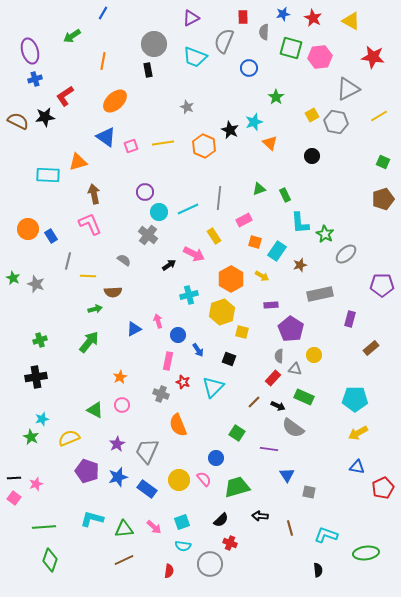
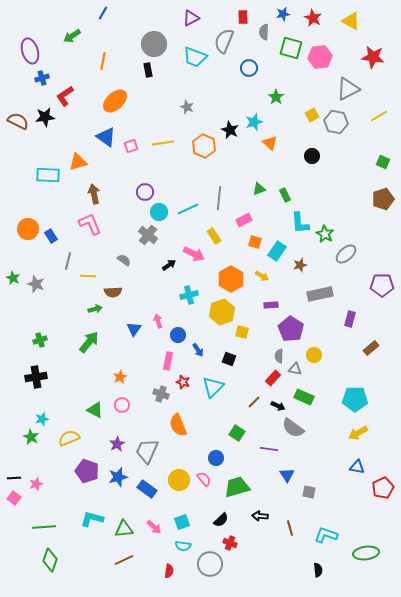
blue cross at (35, 79): moved 7 px right, 1 px up
blue triangle at (134, 329): rotated 28 degrees counterclockwise
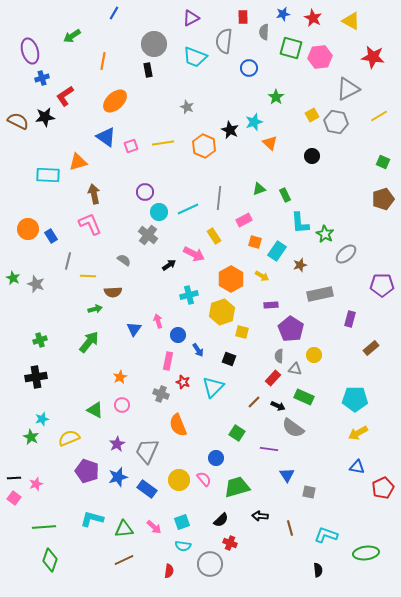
blue line at (103, 13): moved 11 px right
gray semicircle at (224, 41): rotated 15 degrees counterclockwise
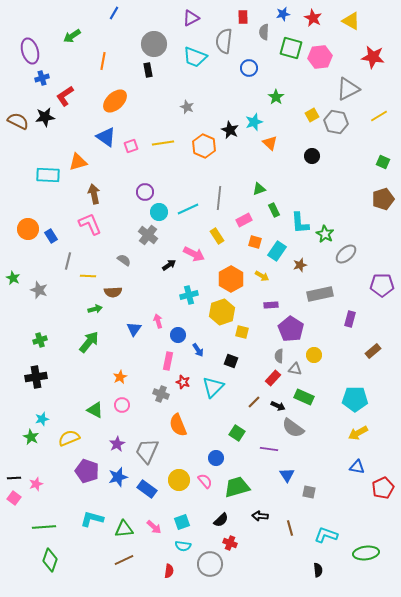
green rectangle at (285, 195): moved 11 px left, 15 px down
yellow rectangle at (214, 236): moved 3 px right
gray star at (36, 284): moved 3 px right, 6 px down
brown rectangle at (371, 348): moved 2 px right, 3 px down
black square at (229, 359): moved 2 px right, 2 px down
pink semicircle at (204, 479): moved 1 px right, 2 px down
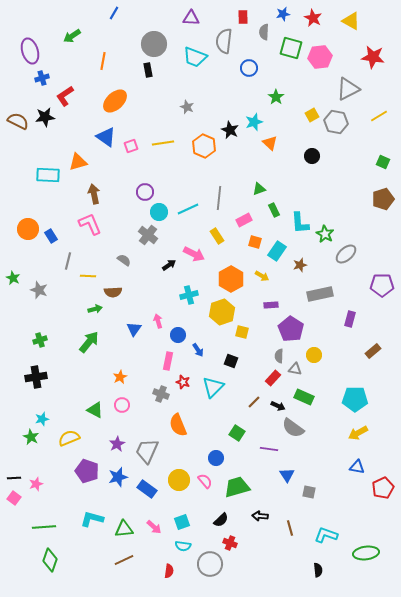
purple triangle at (191, 18): rotated 30 degrees clockwise
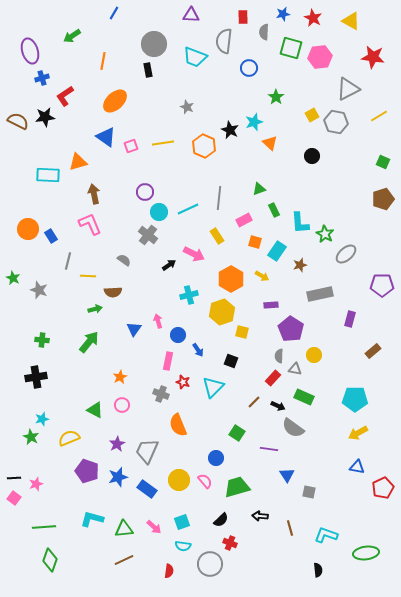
purple triangle at (191, 18): moved 3 px up
green cross at (40, 340): moved 2 px right; rotated 24 degrees clockwise
